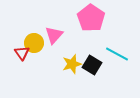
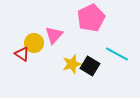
pink pentagon: rotated 12 degrees clockwise
red triangle: moved 1 px down; rotated 21 degrees counterclockwise
black square: moved 2 px left, 1 px down
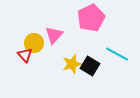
red triangle: moved 3 px right, 1 px down; rotated 14 degrees clockwise
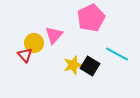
yellow star: moved 1 px right, 1 px down
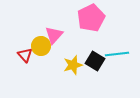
yellow circle: moved 7 px right, 3 px down
cyan line: rotated 35 degrees counterclockwise
black square: moved 5 px right, 5 px up
